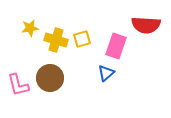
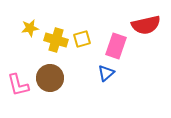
red semicircle: rotated 16 degrees counterclockwise
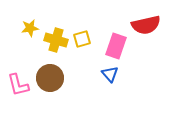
blue triangle: moved 4 px right, 1 px down; rotated 30 degrees counterclockwise
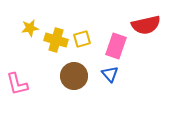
brown circle: moved 24 px right, 2 px up
pink L-shape: moved 1 px left, 1 px up
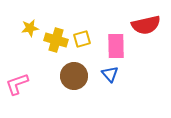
pink rectangle: rotated 20 degrees counterclockwise
pink L-shape: rotated 85 degrees clockwise
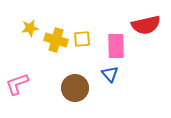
yellow square: rotated 12 degrees clockwise
brown circle: moved 1 px right, 12 px down
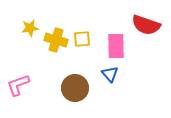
red semicircle: rotated 32 degrees clockwise
pink L-shape: moved 1 px right, 1 px down
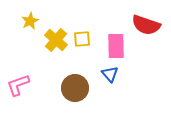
yellow star: moved 7 px up; rotated 18 degrees counterclockwise
yellow cross: rotated 25 degrees clockwise
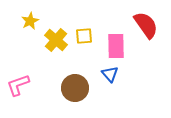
red semicircle: rotated 144 degrees counterclockwise
yellow square: moved 2 px right, 3 px up
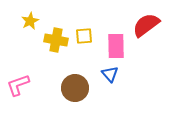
red semicircle: rotated 92 degrees counterclockwise
yellow cross: rotated 30 degrees counterclockwise
